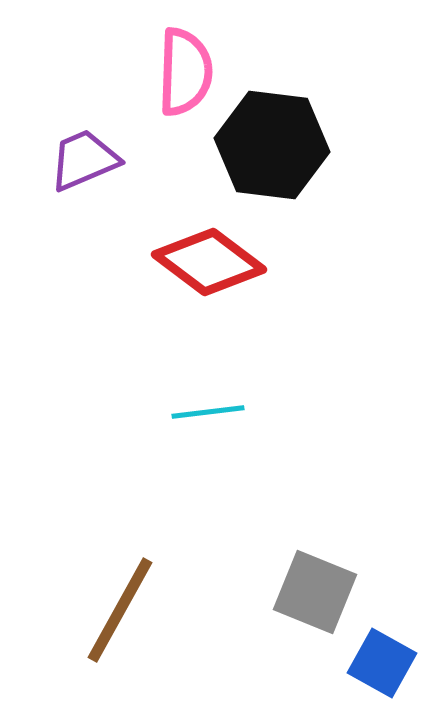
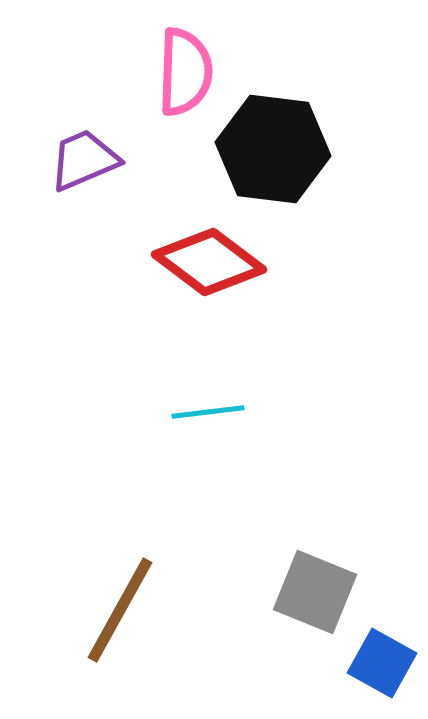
black hexagon: moved 1 px right, 4 px down
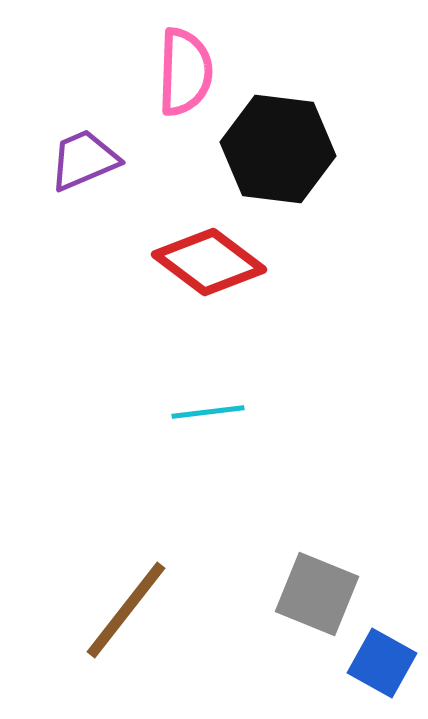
black hexagon: moved 5 px right
gray square: moved 2 px right, 2 px down
brown line: moved 6 px right; rotated 9 degrees clockwise
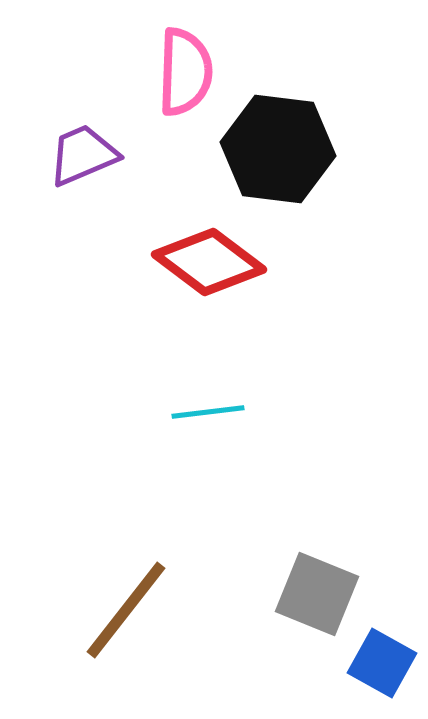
purple trapezoid: moved 1 px left, 5 px up
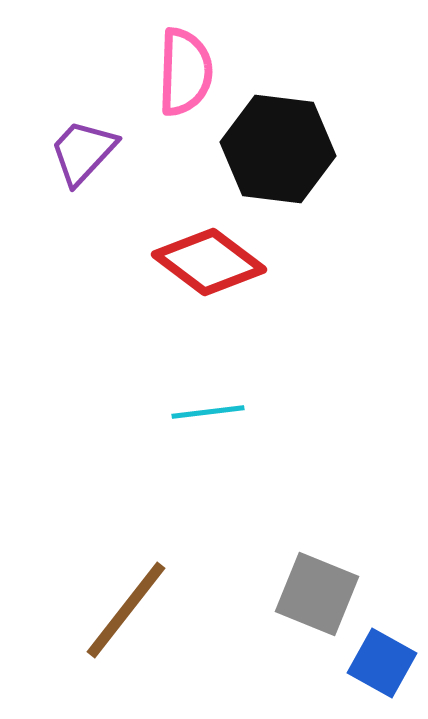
purple trapezoid: moved 3 px up; rotated 24 degrees counterclockwise
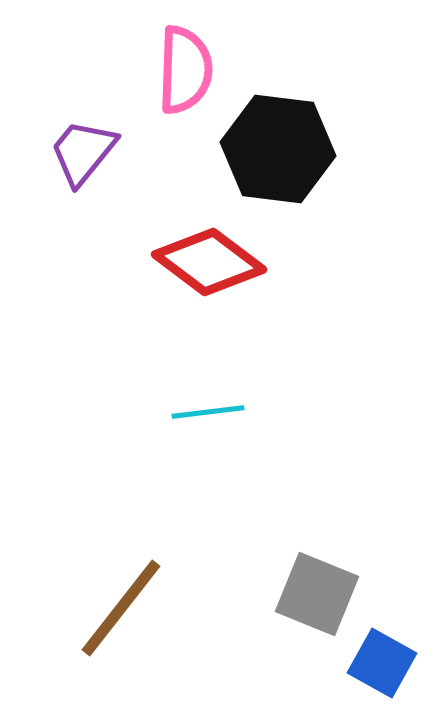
pink semicircle: moved 2 px up
purple trapezoid: rotated 4 degrees counterclockwise
brown line: moved 5 px left, 2 px up
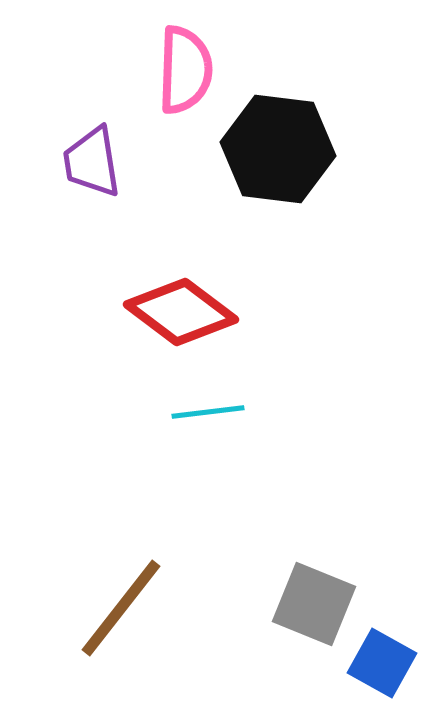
purple trapezoid: moved 9 px right, 10 px down; rotated 48 degrees counterclockwise
red diamond: moved 28 px left, 50 px down
gray square: moved 3 px left, 10 px down
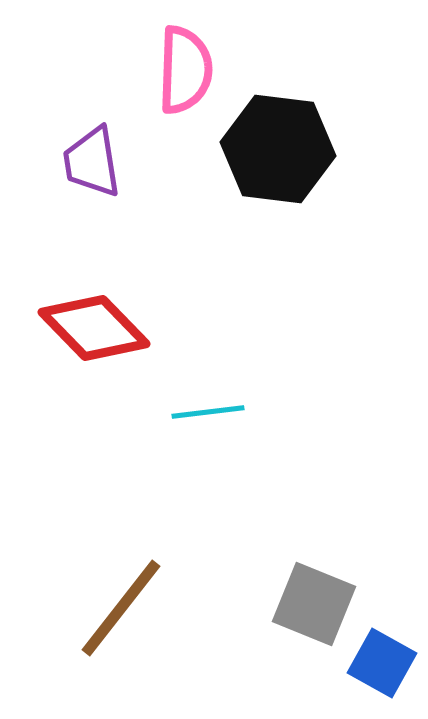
red diamond: moved 87 px left, 16 px down; rotated 9 degrees clockwise
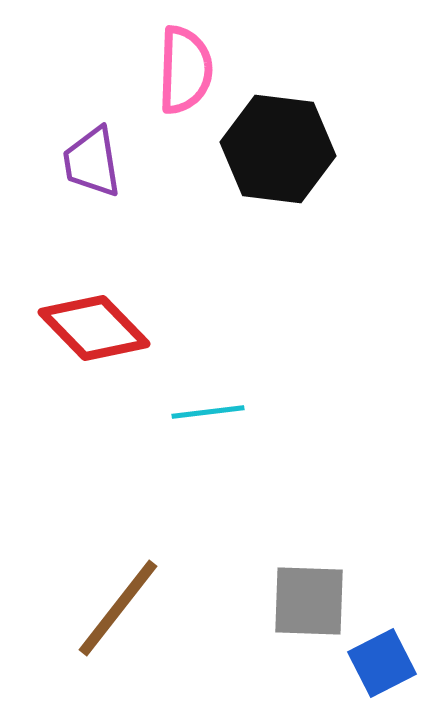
gray square: moved 5 px left, 3 px up; rotated 20 degrees counterclockwise
brown line: moved 3 px left
blue square: rotated 34 degrees clockwise
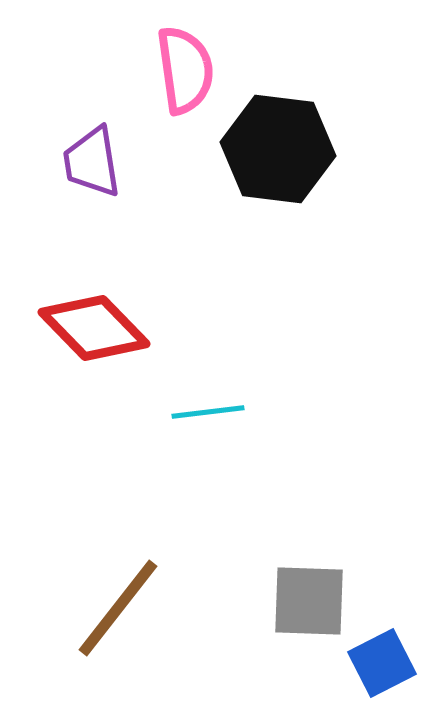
pink semicircle: rotated 10 degrees counterclockwise
